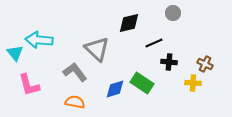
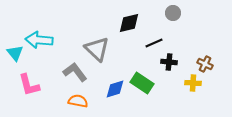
orange semicircle: moved 3 px right, 1 px up
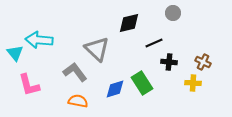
brown cross: moved 2 px left, 2 px up
green rectangle: rotated 25 degrees clockwise
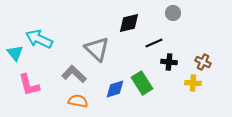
cyan arrow: moved 1 px up; rotated 20 degrees clockwise
gray L-shape: moved 1 px left, 2 px down; rotated 10 degrees counterclockwise
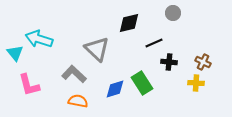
cyan arrow: rotated 8 degrees counterclockwise
yellow cross: moved 3 px right
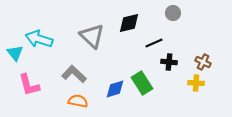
gray triangle: moved 5 px left, 13 px up
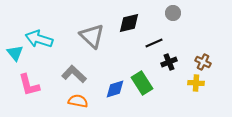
black cross: rotated 28 degrees counterclockwise
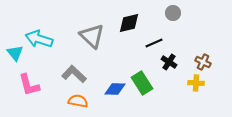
black cross: rotated 35 degrees counterclockwise
blue diamond: rotated 20 degrees clockwise
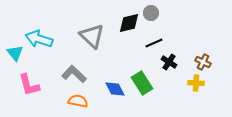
gray circle: moved 22 px left
blue diamond: rotated 60 degrees clockwise
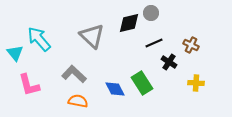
cyan arrow: rotated 32 degrees clockwise
brown cross: moved 12 px left, 17 px up
